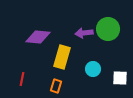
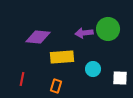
yellow rectangle: rotated 70 degrees clockwise
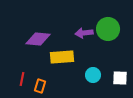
purple diamond: moved 2 px down
cyan circle: moved 6 px down
orange rectangle: moved 16 px left
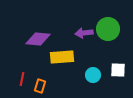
white square: moved 2 px left, 8 px up
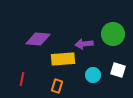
green circle: moved 5 px right, 5 px down
purple arrow: moved 11 px down
yellow rectangle: moved 1 px right, 2 px down
white square: rotated 14 degrees clockwise
orange rectangle: moved 17 px right
